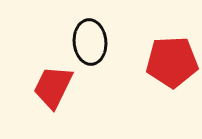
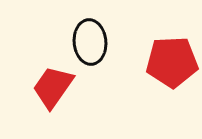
red trapezoid: rotated 9 degrees clockwise
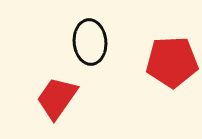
red trapezoid: moved 4 px right, 11 px down
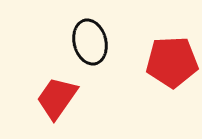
black ellipse: rotated 9 degrees counterclockwise
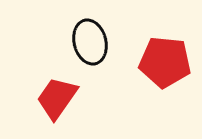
red pentagon: moved 7 px left; rotated 9 degrees clockwise
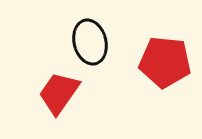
red trapezoid: moved 2 px right, 5 px up
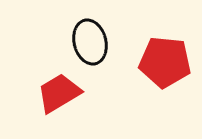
red trapezoid: rotated 24 degrees clockwise
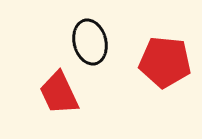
red trapezoid: rotated 84 degrees counterclockwise
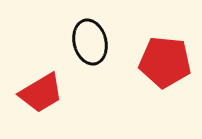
red trapezoid: moved 18 px left; rotated 96 degrees counterclockwise
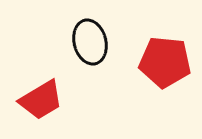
red trapezoid: moved 7 px down
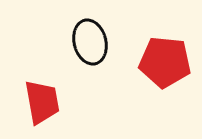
red trapezoid: moved 1 px right, 2 px down; rotated 69 degrees counterclockwise
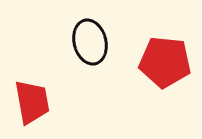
red trapezoid: moved 10 px left
